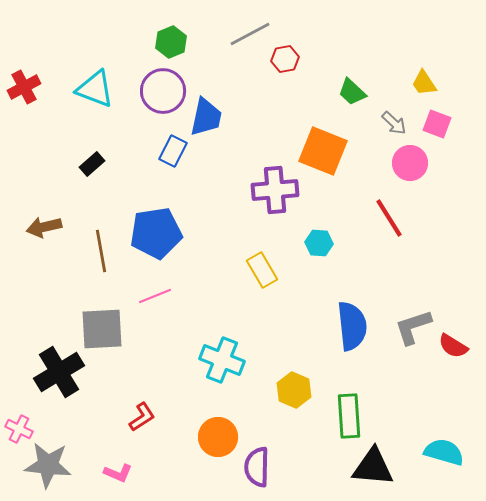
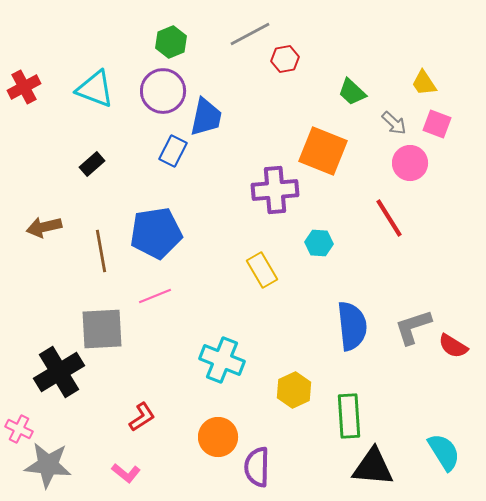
yellow hexagon: rotated 12 degrees clockwise
cyan semicircle: rotated 42 degrees clockwise
pink L-shape: moved 8 px right; rotated 16 degrees clockwise
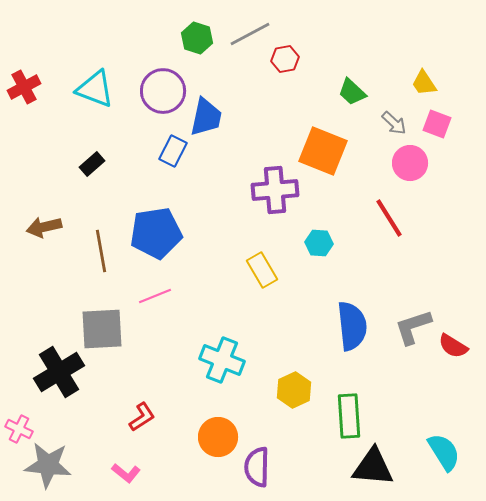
green hexagon: moved 26 px right, 4 px up; rotated 20 degrees counterclockwise
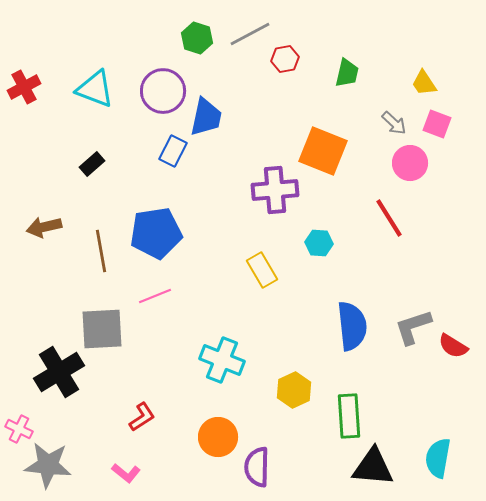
green trapezoid: moved 5 px left, 19 px up; rotated 120 degrees counterclockwise
cyan semicircle: moved 6 px left, 6 px down; rotated 138 degrees counterclockwise
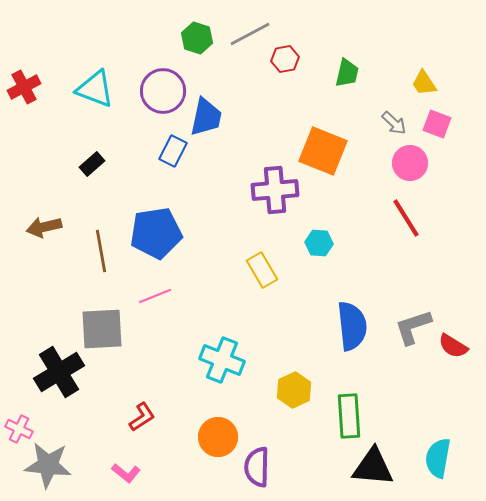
red line: moved 17 px right
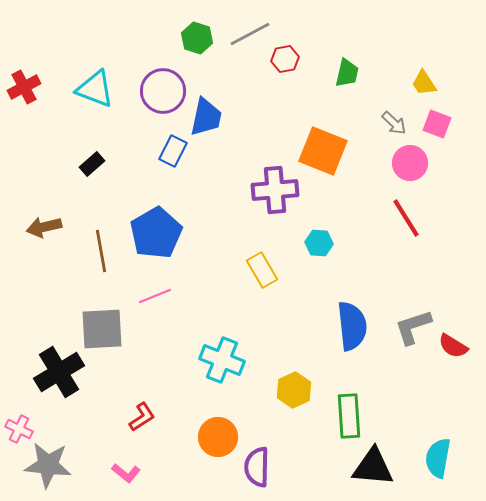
blue pentagon: rotated 21 degrees counterclockwise
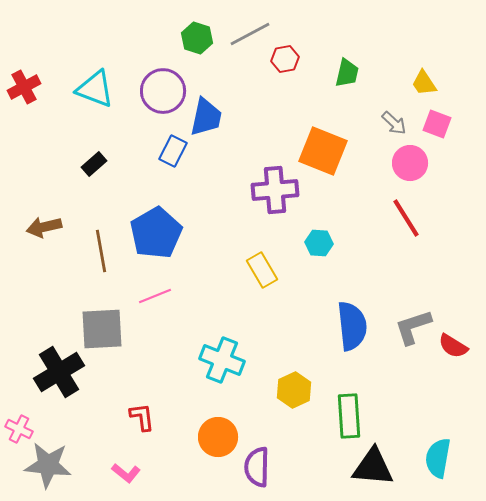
black rectangle: moved 2 px right
red L-shape: rotated 64 degrees counterclockwise
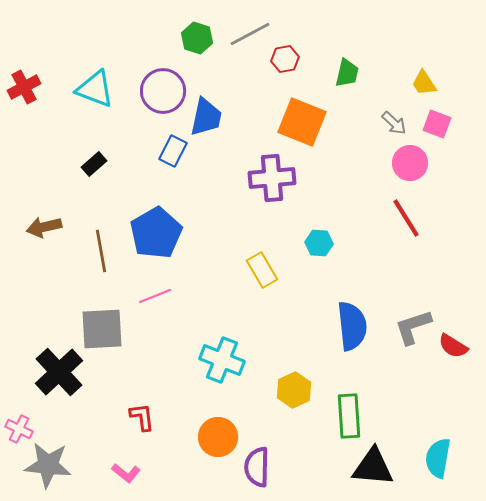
orange square: moved 21 px left, 29 px up
purple cross: moved 3 px left, 12 px up
black cross: rotated 12 degrees counterclockwise
